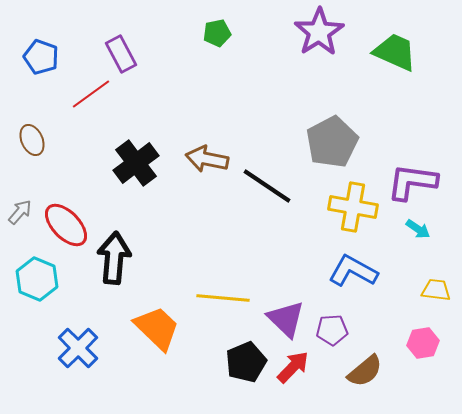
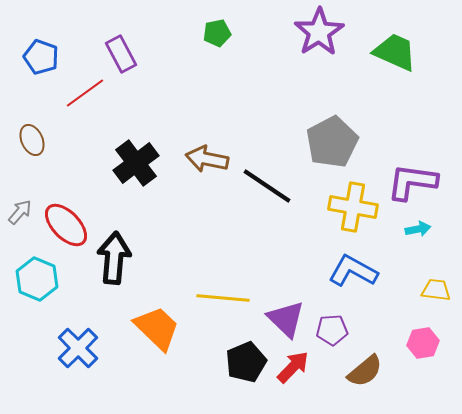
red line: moved 6 px left, 1 px up
cyan arrow: rotated 45 degrees counterclockwise
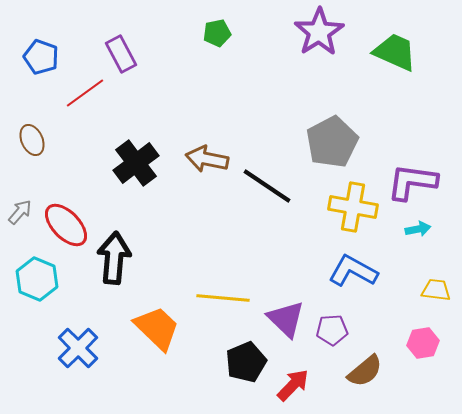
red arrow: moved 18 px down
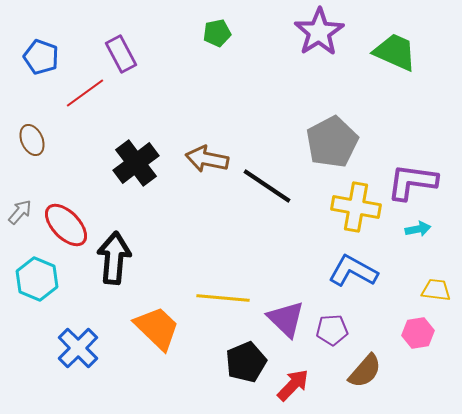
yellow cross: moved 3 px right
pink hexagon: moved 5 px left, 10 px up
brown semicircle: rotated 9 degrees counterclockwise
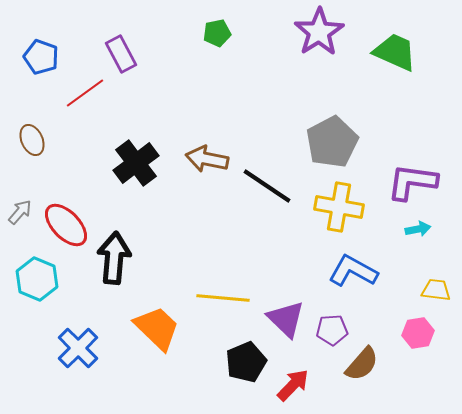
yellow cross: moved 17 px left
brown semicircle: moved 3 px left, 7 px up
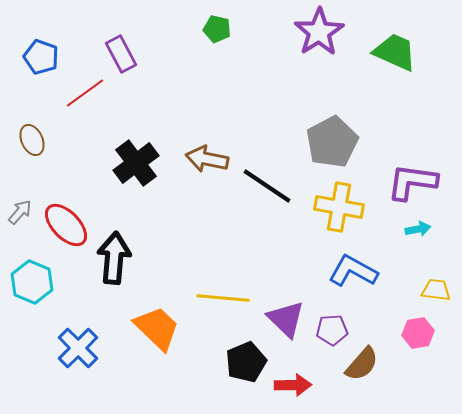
green pentagon: moved 4 px up; rotated 24 degrees clockwise
cyan hexagon: moved 5 px left, 3 px down
red arrow: rotated 45 degrees clockwise
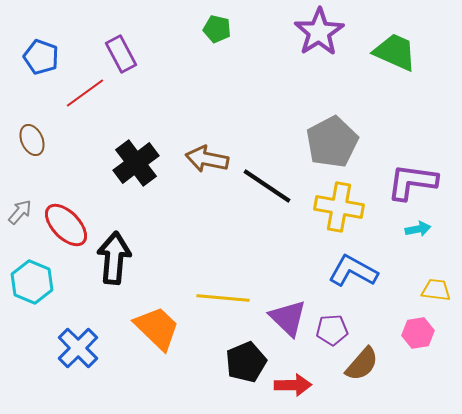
purple triangle: moved 2 px right, 1 px up
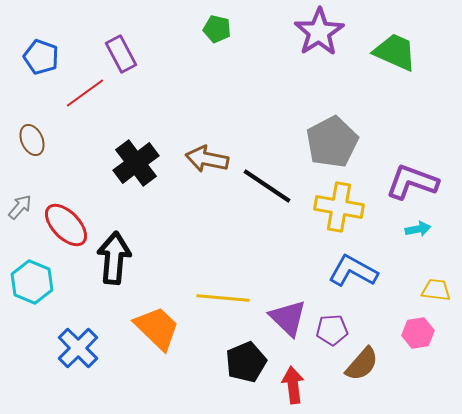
purple L-shape: rotated 12 degrees clockwise
gray arrow: moved 5 px up
red arrow: rotated 96 degrees counterclockwise
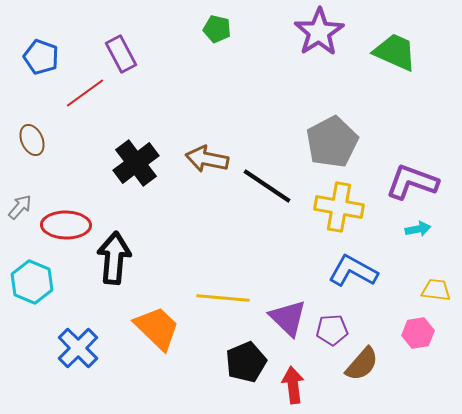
red ellipse: rotated 45 degrees counterclockwise
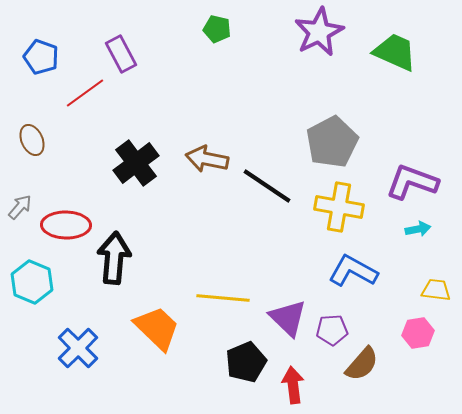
purple star: rotated 6 degrees clockwise
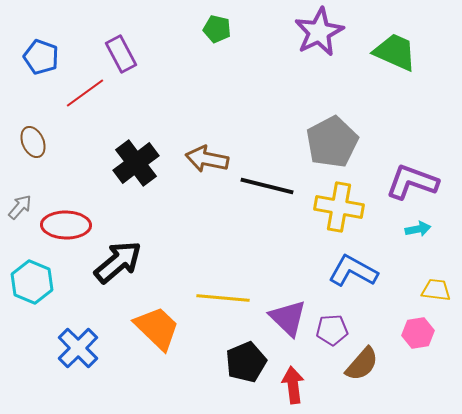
brown ellipse: moved 1 px right, 2 px down
black line: rotated 20 degrees counterclockwise
black arrow: moved 4 px right, 4 px down; rotated 45 degrees clockwise
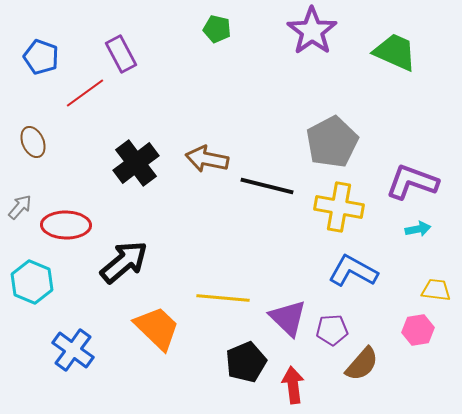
purple star: moved 7 px left, 1 px up; rotated 9 degrees counterclockwise
black arrow: moved 6 px right
pink hexagon: moved 3 px up
blue cross: moved 5 px left, 2 px down; rotated 9 degrees counterclockwise
